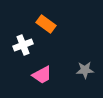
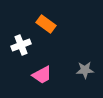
white cross: moved 2 px left
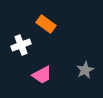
gray star: rotated 24 degrees counterclockwise
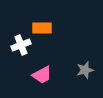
orange rectangle: moved 4 px left, 4 px down; rotated 36 degrees counterclockwise
gray star: rotated 12 degrees clockwise
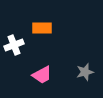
white cross: moved 7 px left
gray star: moved 2 px down
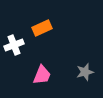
orange rectangle: rotated 24 degrees counterclockwise
pink trapezoid: rotated 40 degrees counterclockwise
